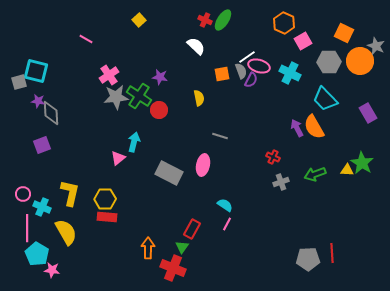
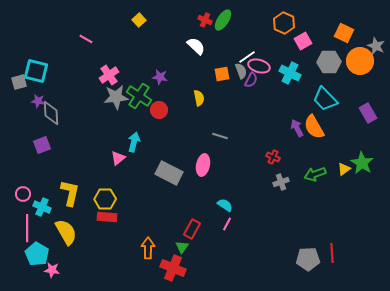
yellow triangle at (347, 170): moved 3 px left, 1 px up; rotated 40 degrees counterclockwise
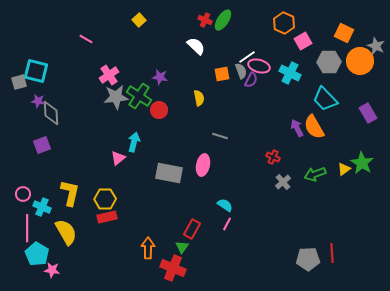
gray rectangle at (169, 173): rotated 16 degrees counterclockwise
gray cross at (281, 182): moved 2 px right; rotated 21 degrees counterclockwise
red rectangle at (107, 217): rotated 18 degrees counterclockwise
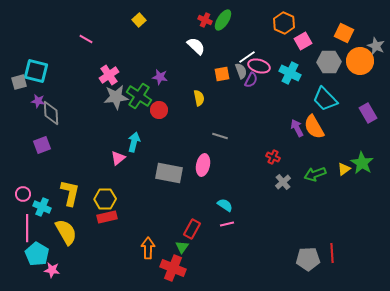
pink line at (227, 224): rotated 48 degrees clockwise
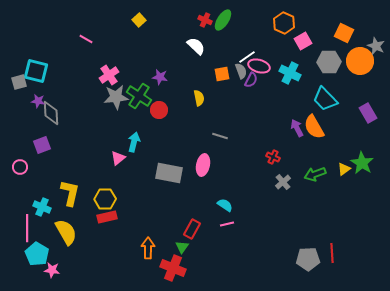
pink circle at (23, 194): moved 3 px left, 27 px up
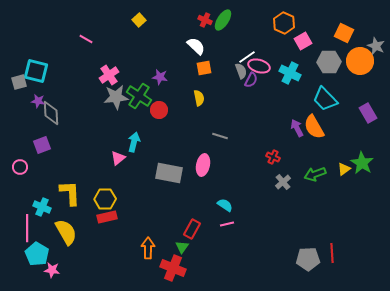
orange square at (222, 74): moved 18 px left, 6 px up
yellow L-shape at (70, 193): rotated 16 degrees counterclockwise
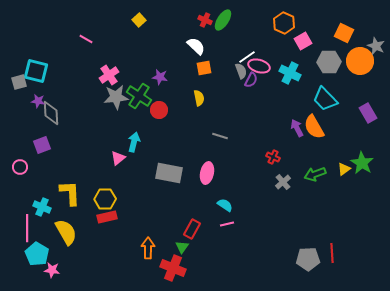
pink ellipse at (203, 165): moved 4 px right, 8 px down
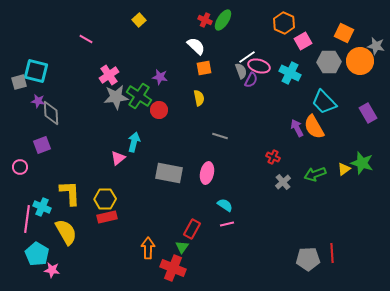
gray star at (376, 46): rotated 12 degrees counterclockwise
cyan trapezoid at (325, 99): moved 1 px left, 3 px down
green star at (362, 163): rotated 15 degrees counterclockwise
pink line at (27, 228): moved 9 px up; rotated 8 degrees clockwise
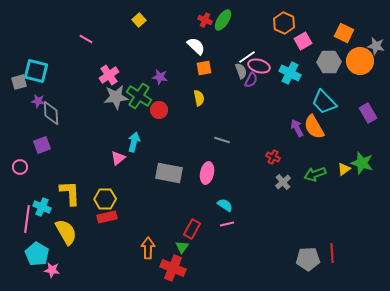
gray line at (220, 136): moved 2 px right, 4 px down
